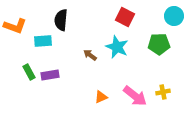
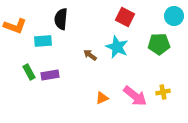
black semicircle: moved 1 px up
orange triangle: moved 1 px right, 1 px down
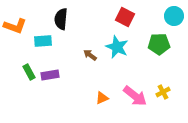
yellow cross: rotated 16 degrees counterclockwise
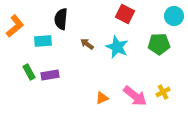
red square: moved 3 px up
orange L-shape: rotated 60 degrees counterclockwise
brown arrow: moved 3 px left, 11 px up
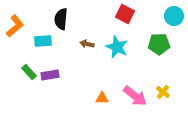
brown arrow: rotated 24 degrees counterclockwise
green rectangle: rotated 14 degrees counterclockwise
yellow cross: rotated 24 degrees counterclockwise
orange triangle: rotated 24 degrees clockwise
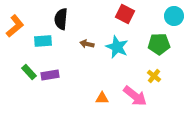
yellow cross: moved 9 px left, 16 px up
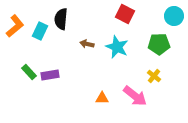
cyan rectangle: moved 3 px left, 10 px up; rotated 60 degrees counterclockwise
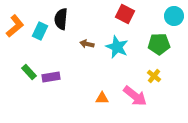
purple rectangle: moved 1 px right, 2 px down
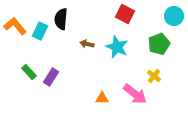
orange L-shape: rotated 90 degrees counterclockwise
green pentagon: rotated 20 degrees counterclockwise
purple rectangle: rotated 48 degrees counterclockwise
pink arrow: moved 2 px up
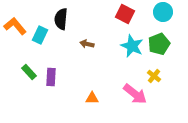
cyan circle: moved 11 px left, 4 px up
cyan rectangle: moved 4 px down
cyan star: moved 15 px right, 1 px up
purple rectangle: rotated 30 degrees counterclockwise
orange triangle: moved 10 px left
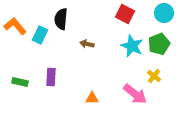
cyan circle: moved 1 px right, 1 px down
green rectangle: moved 9 px left, 10 px down; rotated 35 degrees counterclockwise
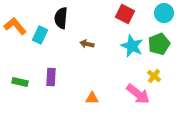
black semicircle: moved 1 px up
pink arrow: moved 3 px right
